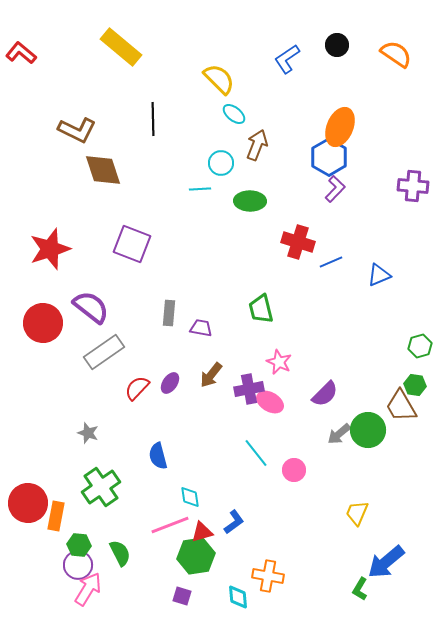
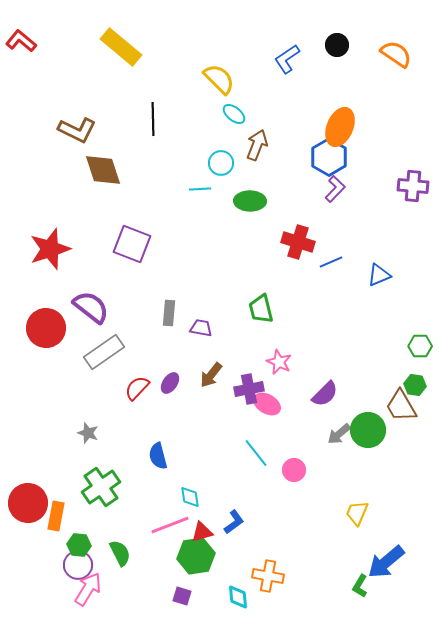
red L-shape at (21, 53): moved 12 px up
red circle at (43, 323): moved 3 px right, 5 px down
green hexagon at (420, 346): rotated 15 degrees clockwise
pink ellipse at (270, 402): moved 3 px left, 2 px down
green L-shape at (360, 589): moved 3 px up
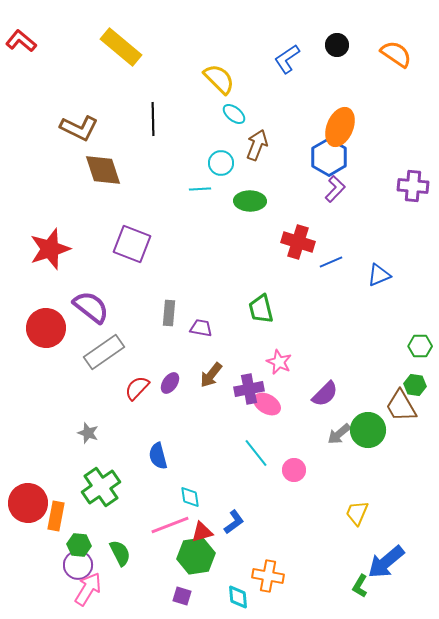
brown L-shape at (77, 130): moved 2 px right, 2 px up
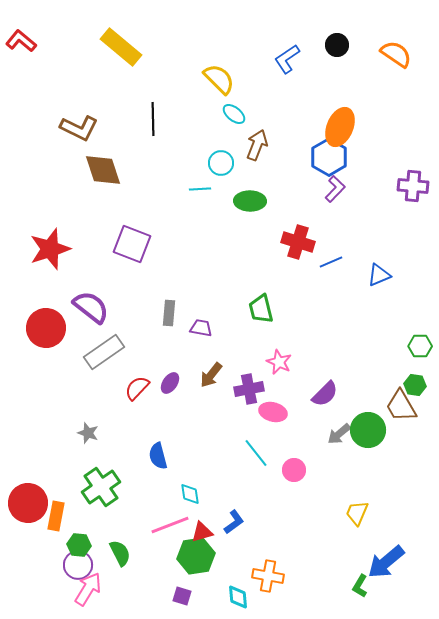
pink ellipse at (267, 404): moved 6 px right, 8 px down; rotated 16 degrees counterclockwise
cyan diamond at (190, 497): moved 3 px up
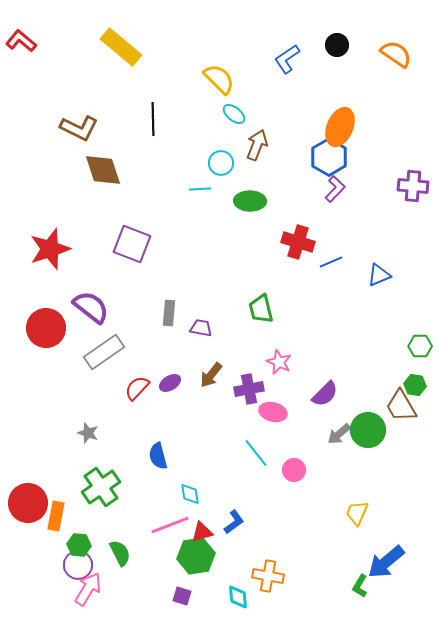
purple ellipse at (170, 383): rotated 25 degrees clockwise
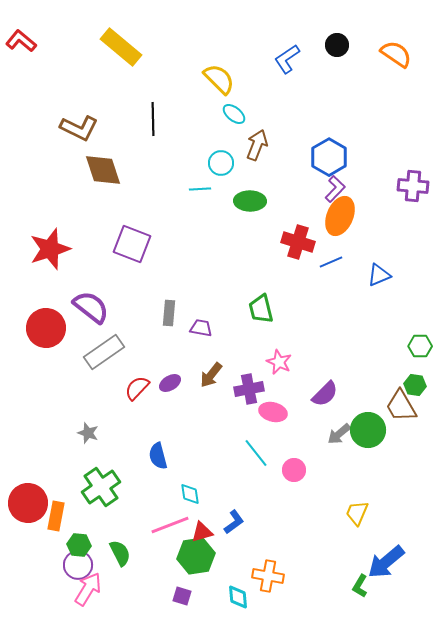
orange ellipse at (340, 127): moved 89 px down
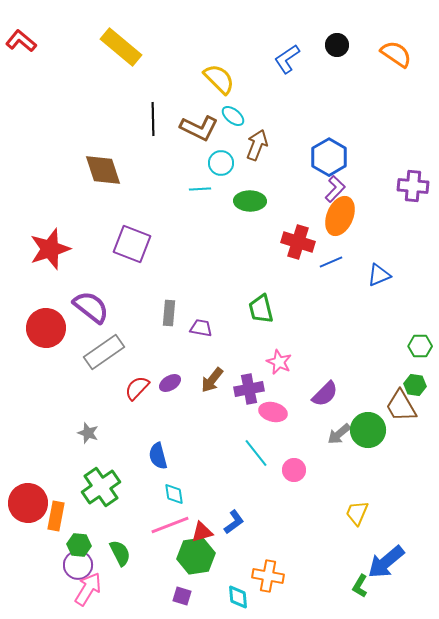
cyan ellipse at (234, 114): moved 1 px left, 2 px down
brown L-shape at (79, 128): moved 120 px right
brown arrow at (211, 375): moved 1 px right, 5 px down
cyan diamond at (190, 494): moved 16 px left
